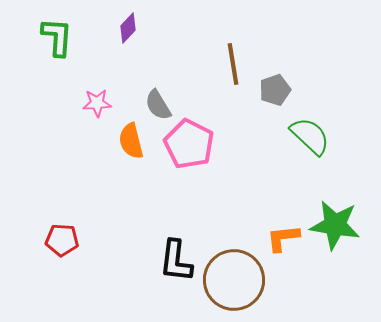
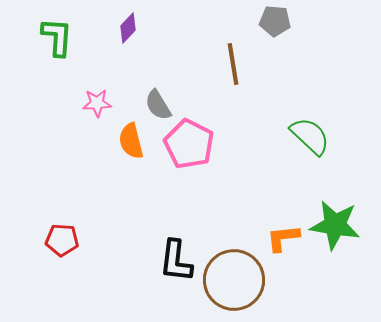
gray pentagon: moved 69 px up; rotated 24 degrees clockwise
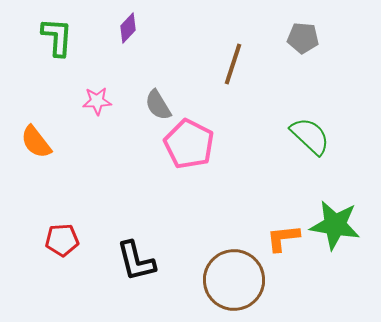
gray pentagon: moved 28 px right, 17 px down
brown line: rotated 27 degrees clockwise
pink star: moved 2 px up
orange semicircle: moved 95 px left, 1 px down; rotated 24 degrees counterclockwise
red pentagon: rotated 8 degrees counterclockwise
black L-shape: moved 40 px left; rotated 21 degrees counterclockwise
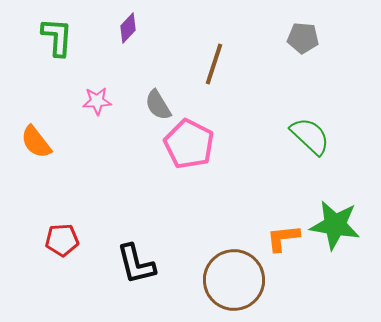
brown line: moved 19 px left
black L-shape: moved 3 px down
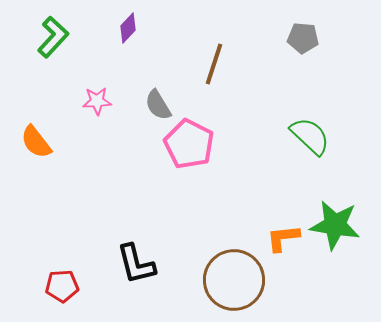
green L-shape: moved 4 px left; rotated 39 degrees clockwise
red pentagon: moved 46 px down
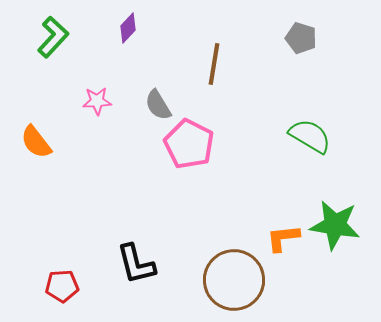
gray pentagon: moved 2 px left; rotated 12 degrees clockwise
brown line: rotated 9 degrees counterclockwise
green semicircle: rotated 12 degrees counterclockwise
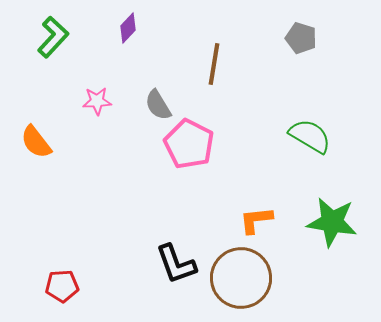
green star: moved 3 px left, 3 px up
orange L-shape: moved 27 px left, 18 px up
black L-shape: moved 40 px right; rotated 6 degrees counterclockwise
brown circle: moved 7 px right, 2 px up
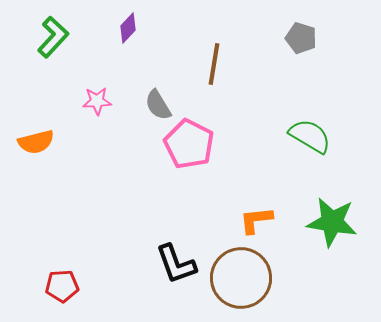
orange semicircle: rotated 66 degrees counterclockwise
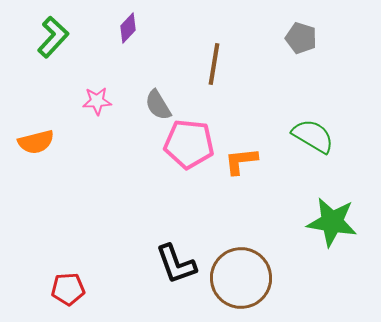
green semicircle: moved 3 px right
pink pentagon: rotated 21 degrees counterclockwise
orange L-shape: moved 15 px left, 59 px up
red pentagon: moved 6 px right, 3 px down
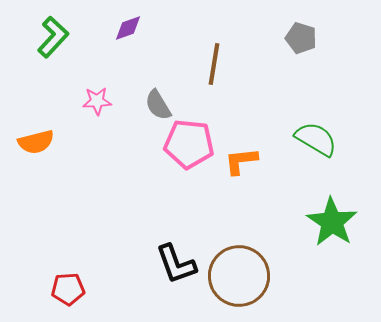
purple diamond: rotated 28 degrees clockwise
green semicircle: moved 3 px right, 3 px down
green star: rotated 24 degrees clockwise
brown circle: moved 2 px left, 2 px up
